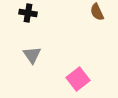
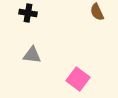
gray triangle: rotated 48 degrees counterclockwise
pink square: rotated 15 degrees counterclockwise
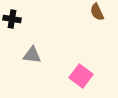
black cross: moved 16 px left, 6 px down
pink square: moved 3 px right, 3 px up
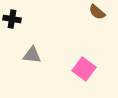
brown semicircle: rotated 24 degrees counterclockwise
pink square: moved 3 px right, 7 px up
